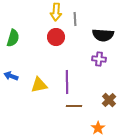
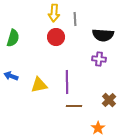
yellow arrow: moved 2 px left, 1 px down
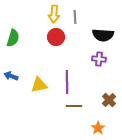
yellow arrow: moved 1 px down
gray line: moved 2 px up
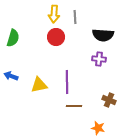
brown cross: rotated 24 degrees counterclockwise
orange star: rotated 24 degrees counterclockwise
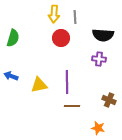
red circle: moved 5 px right, 1 px down
brown line: moved 2 px left
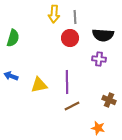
red circle: moved 9 px right
brown line: rotated 28 degrees counterclockwise
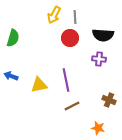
yellow arrow: moved 1 px down; rotated 24 degrees clockwise
purple line: moved 1 px left, 2 px up; rotated 10 degrees counterclockwise
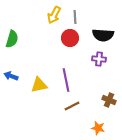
green semicircle: moved 1 px left, 1 px down
